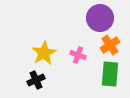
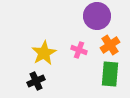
purple circle: moved 3 px left, 2 px up
pink cross: moved 1 px right, 5 px up
black cross: moved 1 px down
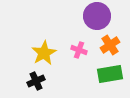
green rectangle: rotated 75 degrees clockwise
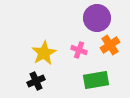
purple circle: moved 2 px down
green rectangle: moved 14 px left, 6 px down
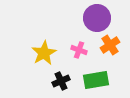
black cross: moved 25 px right
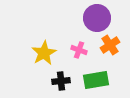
black cross: rotated 18 degrees clockwise
